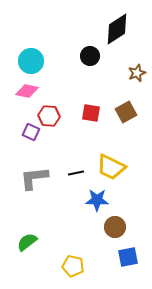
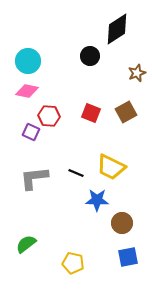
cyan circle: moved 3 px left
red square: rotated 12 degrees clockwise
black line: rotated 35 degrees clockwise
brown circle: moved 7 px right, 4 px up
green semicircle: moved 1 px left, 2 px down
yellow pentagon: moved 3 px up
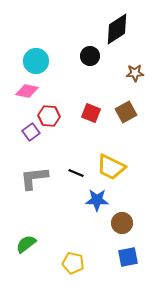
cyan circle: moved 8 px right
brown star: moved 2 px left; rotated 18 degrees clockwise
purple square: rotated 30 degrees clockwise
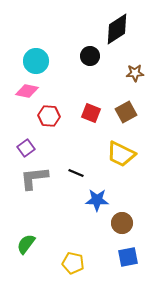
purple square: moved 5 px left, 16 px down
yellow trapezoid: moved 10 px right, 13 px up
green semicircle: rotated 15 degrees counterclockwise
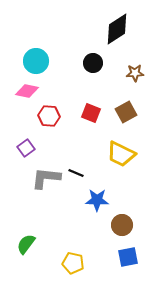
black circle: moved 3 px right, 7 px down
gray L-shape: moved 12 px right; rotated 12 degrees clockwise
brown circle: moved 2 px down
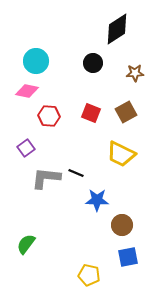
yellow pentagon: moved 16 px right, 12 px down
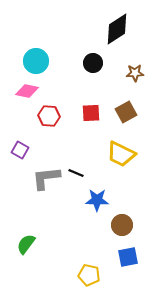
red square: rotated 24 degrees counterclockwise
purple square: moved 6 px left, 2 px down; rotated 24 degrees counterclockwise
gray L-shape: rotated 12 degrees counterclockwise
